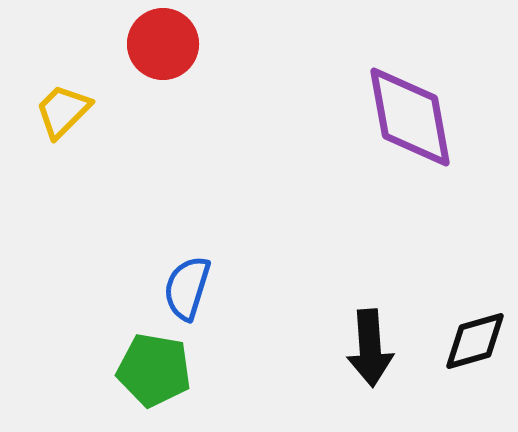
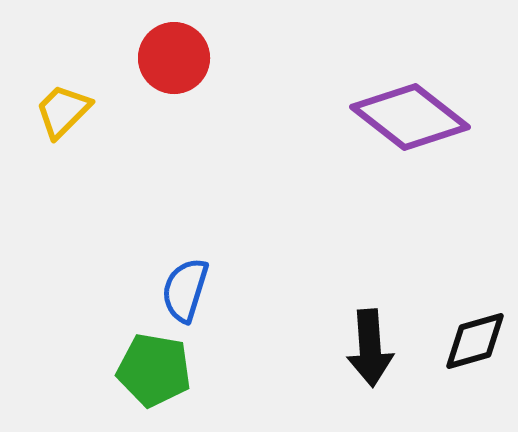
red circle: moved 11 px right, 14 px down
purple diamond: rotated 42 degrees counterclockwise
blue semicircle: moved 2 px left, 2 px down
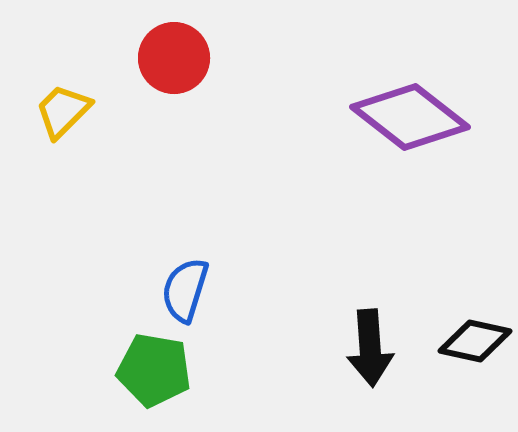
black diamond: rotated 28 degrees clockwise
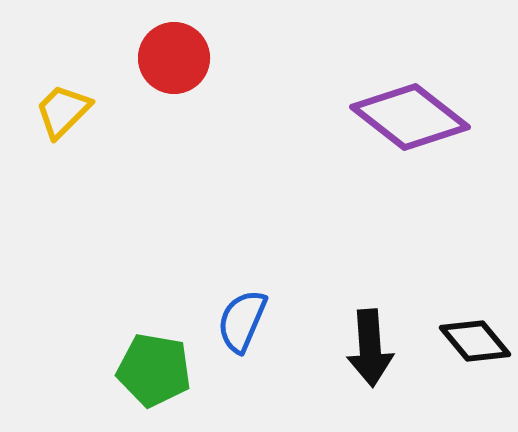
blue semicircle: moved 57 px right, 31 px down; rotated 6 degrees clockwise
black diamond: rotated 38 degrees clockwise
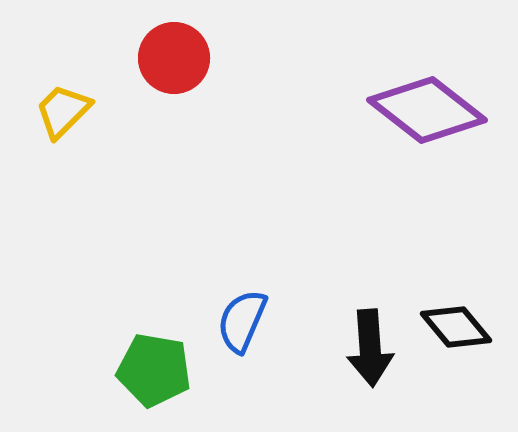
purple diamond: moved 17 px right, 7 px up
black diamond: moved 19 px left, 14 px up
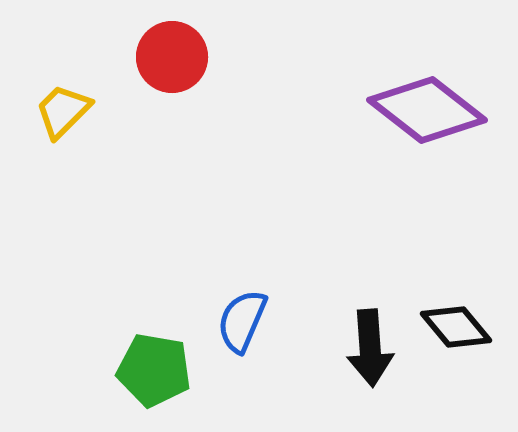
red circle: moved 2 px left, 1 px up
